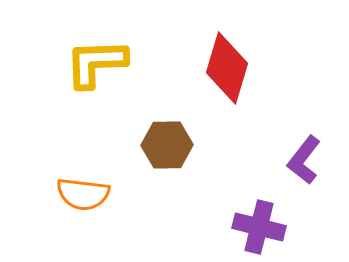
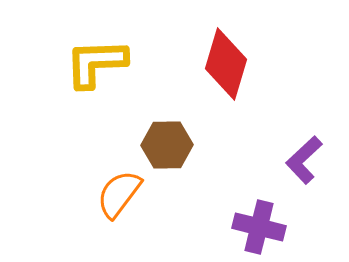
red diamond: moved 1 px left, 4 px up
purple L-shape: rotated 9 degrees clockwise
orange semicircle: moved 36 px right; rotated 120 degrees clockwise
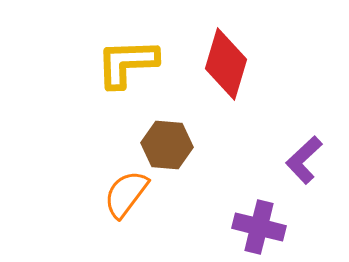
yellow L-shape: moved 31 px right
brown hexagon: rotated 6 degrees clockwise
orange semicircle: moved 7 px right
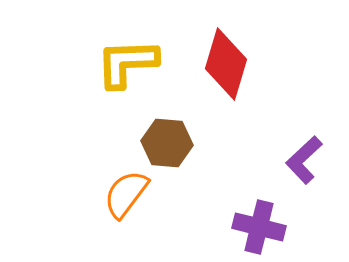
brown hexagon: moved 2 px up
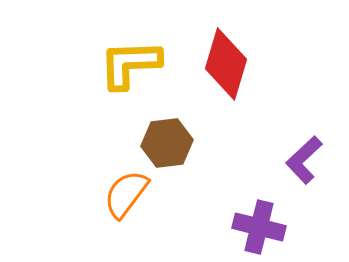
yellow L-shape: moved 3 px right, 1 px down
brown hexagon: rotated 12 degrees counterclockwise
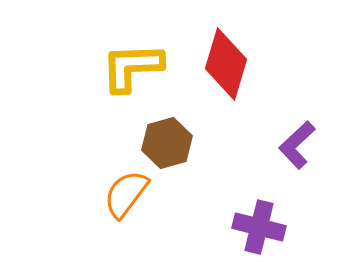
yellow L-shape: moved 2 px right, 3 px down
brown hexagon: rotated 9 degrees counterclockwise
purple L-shape: moved 7 px left, 15 px up
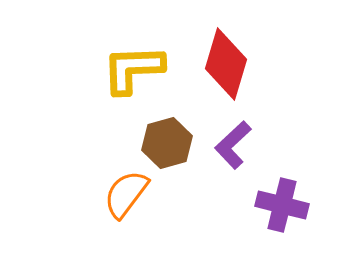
yellow L-shape: moved 1 px right, 2 px down
purple L-shape: moved 64 px left
purple cross: moved 23 px right, 22 px up
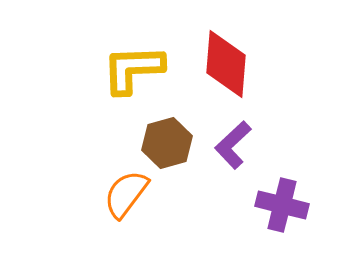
red diamond: rotated 12 degrees counterclockwise
